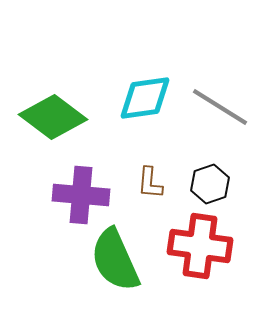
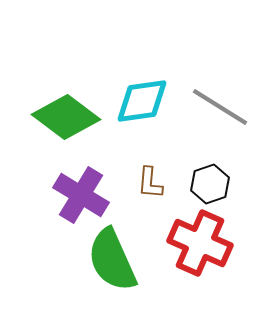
cyan diamond: moved 3 px left, 3 px down
green diamond: moved 13 px right
purple cross: rotated 26 degrees clockwise
red cross: moved 3 px up; rotated 16 degrees clockwise
green semicircle: moved 3 px left
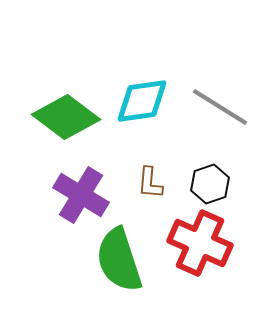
green semicircle: moved 7 px right; rotated 6 degrees clockwise
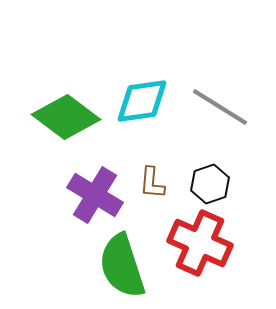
brown L-shape: moved 2 px right
purple cross: moved 14 px right
green semicircle: moved 3 px right, 6 px down
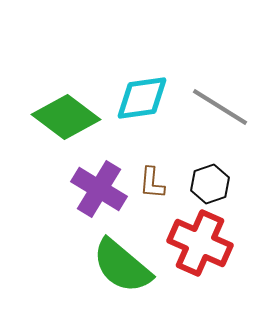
cyan diamond: moved 3 px up
purple cross: moved 4 px right, 6 px up
green semicircle: rotated 32 degrees counterclockwise
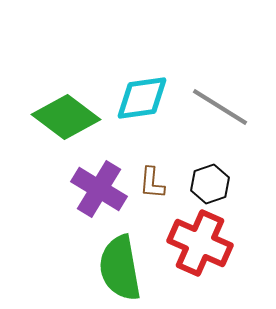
green semicircle: moved 2 px left, 2 px down; rotated 40 degrees clockwise
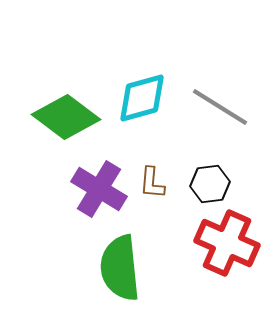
cyan diamond: rotated 8 degrees counterclockwise
black hexagon: rotated 12 degrees clockwise
red cross: moved 27 px right
green semicircle: rotated 4 degrees clockwise
